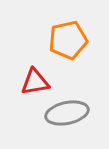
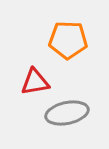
orange pentagon: rotated 15 degrees clockwise
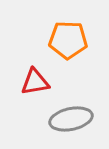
gray ellipse: moved 4 px right, 6 px down
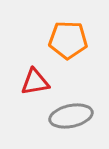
gray ellipse: moved 3 px up
